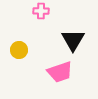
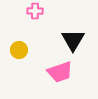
pink cross: moved 6 px left
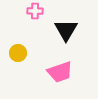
black triangle: moved 7 px left, 10 px up
yellow circle: moved 1 px left, 3 px down
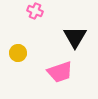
pink cross: rotated 21 degrees clockwise
black triangle: moved 9 px right, 7 px down
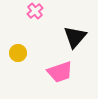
pink cross: rotated 28 degrees clockwise
black triangle: rotated 10 degrees clockwise
